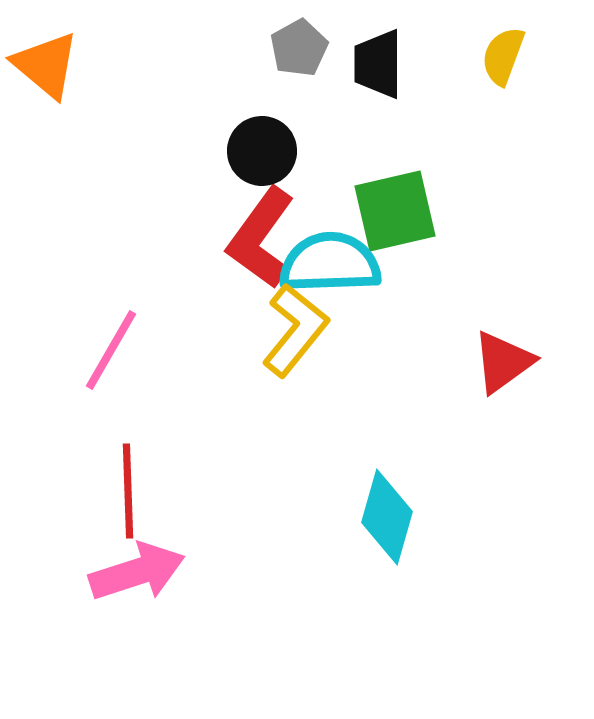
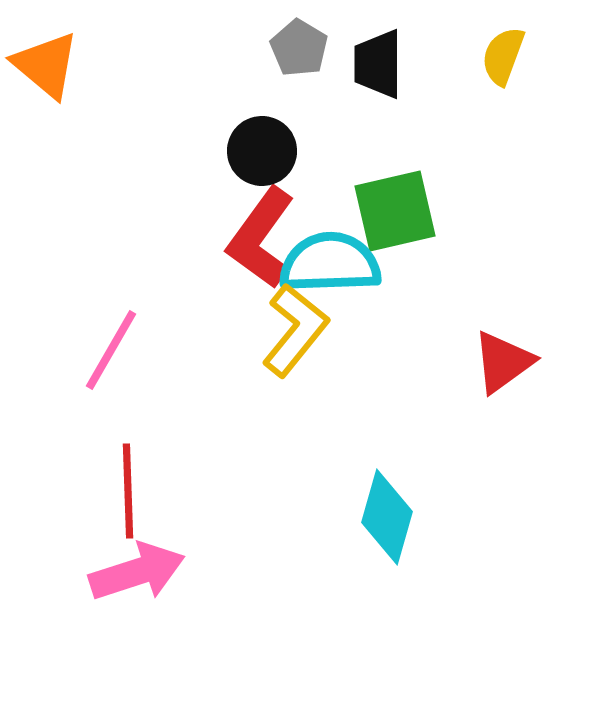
gray pentagon: rotated 12 degrees counterclockwise
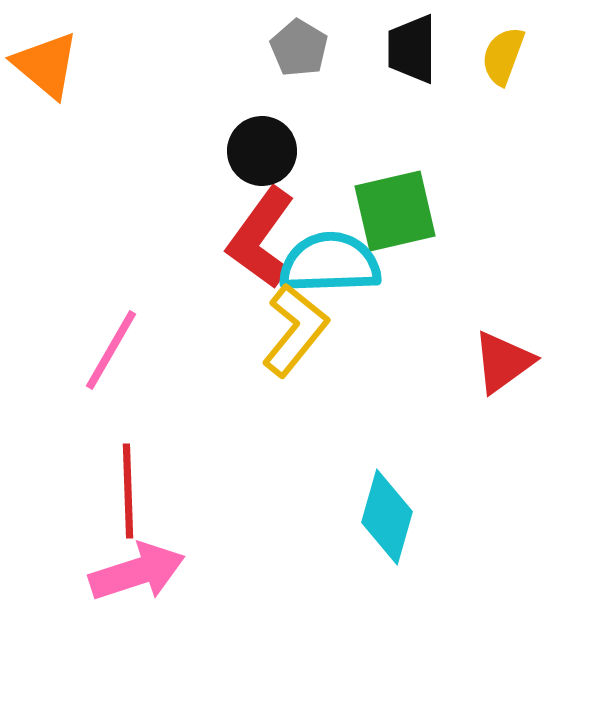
black trapezoid: moved 34 px right, 15 px up
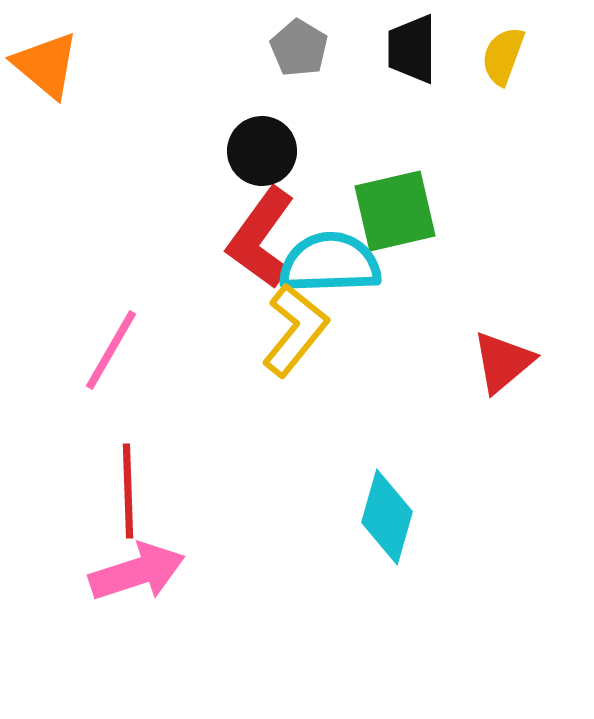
red triangle: rotated 4 degrees counterclockwise
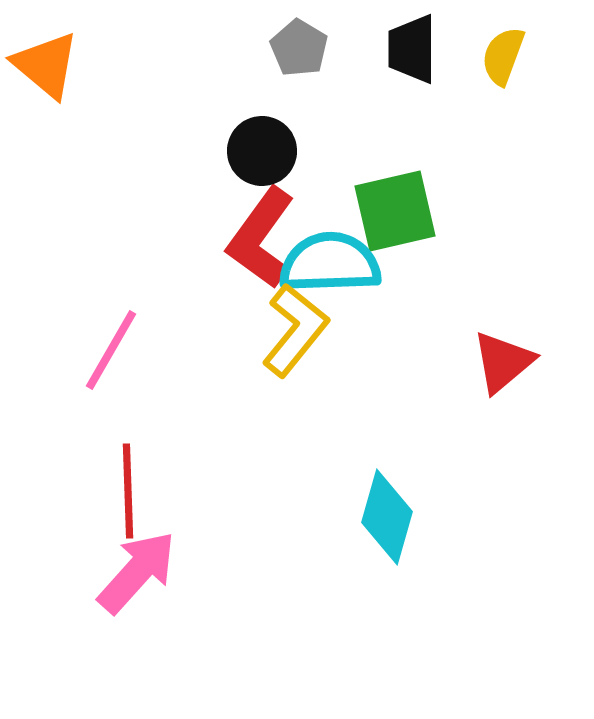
pink arrow: rotated 30 degrees counterclockwise
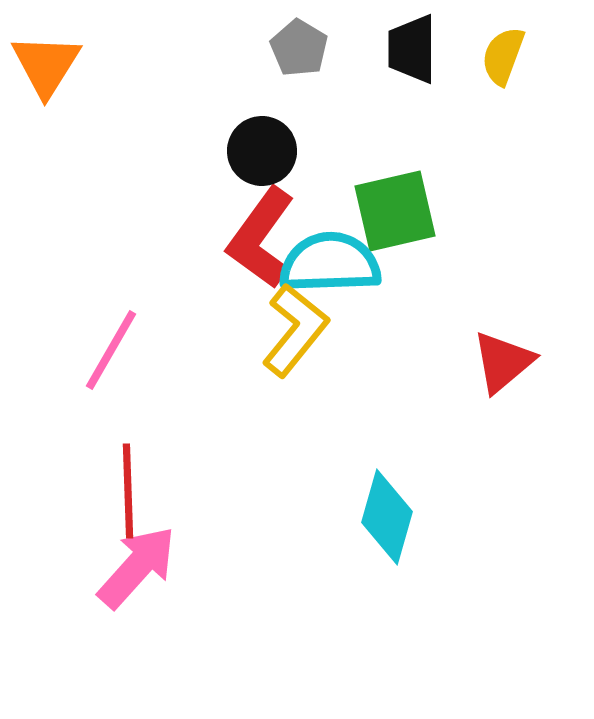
orange triangle: rotated 22 degrees clockwise
pink arrow: moved 5 px up
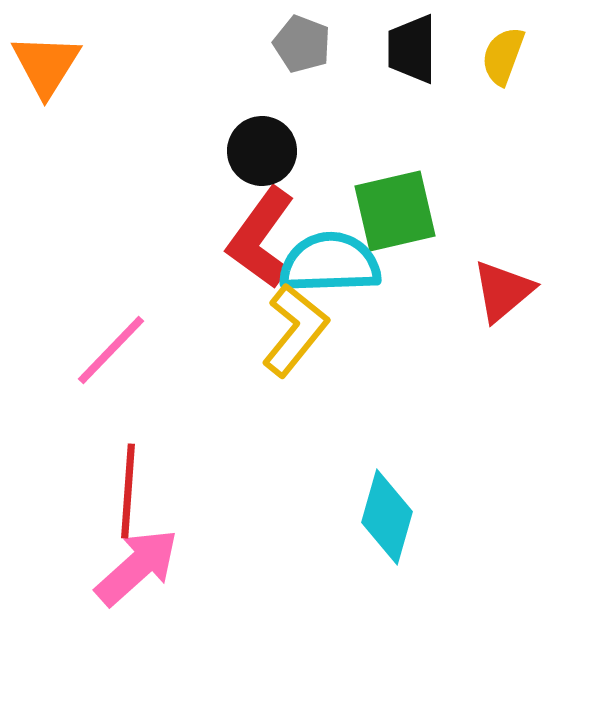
gray pentagon: moved 3 px right, 4 px up; rotated 10 degrees counterclockwise
pink line: rotated 14 degrees clockwise
red triangle: moved 71 px up
red line: rotated 6 degrees clockwise
pink arrow: rotated 6 degrees clockwise
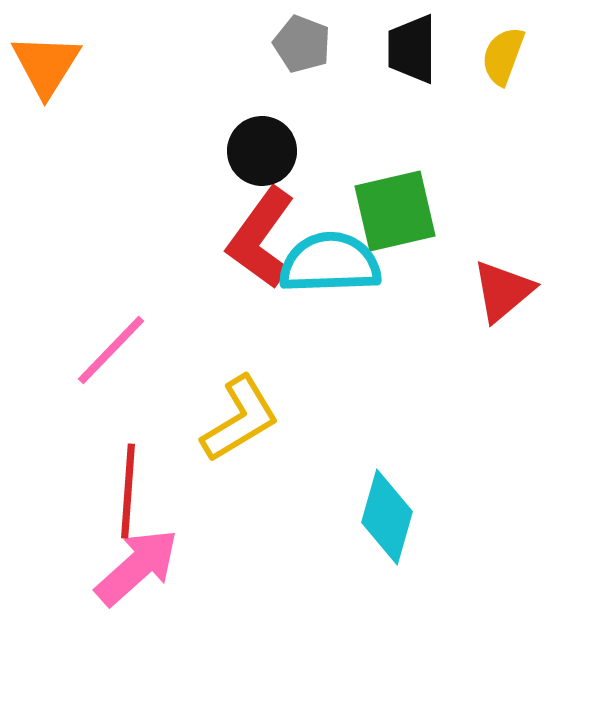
yellow L-shape: moved 55 px left, 89 px down; rotated 20 degrees clockwise
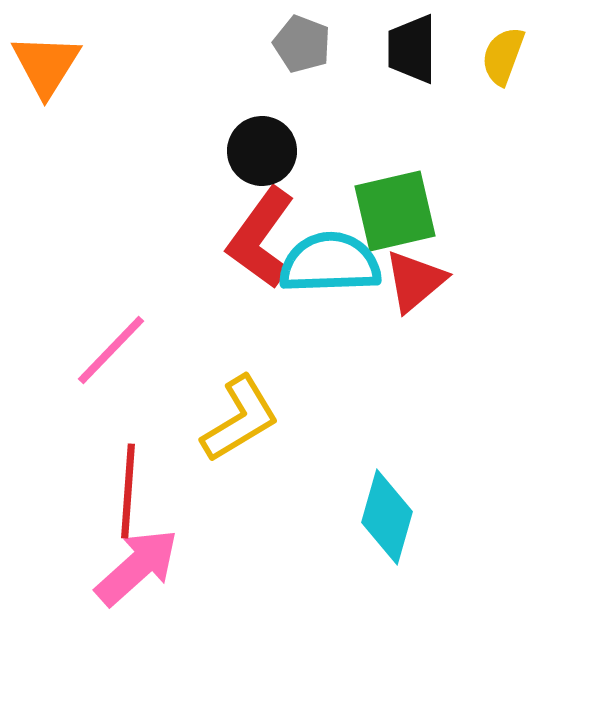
red triangle: moved 88 px left, 10 px up
